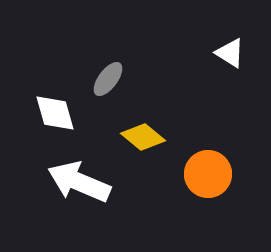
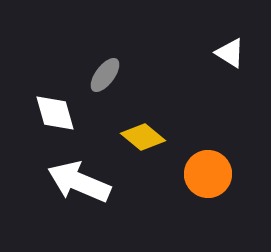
gray ellipse: moved 3 px left, 4 px up
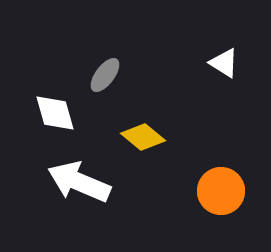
white triangle: moved 6 px left, 10 px down
orange circle: moved 13 px right, 17 px down
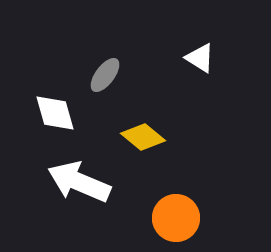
white triangle: moved 24 px left, 5 px up
orange circle: moved 45 px left, 27 px down
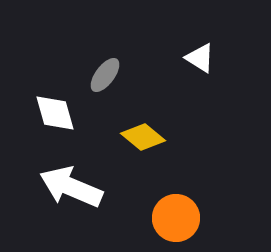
white arrow: moved 8 px left, 5 px down
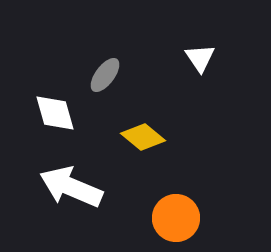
white triangle: rotated 24 degrees clockwise
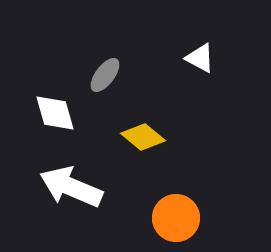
white triangle: rotated 28 degrees counterclockwise
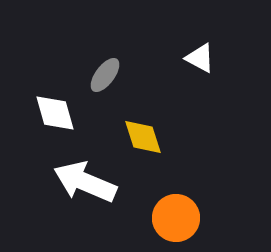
yellow diamond: rotated 33 degrees clockwise
white arrow: moved 14 px right, 5 px up
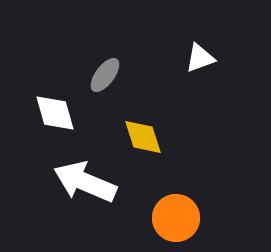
white triangle: rotated 48 degrees counterclockwise
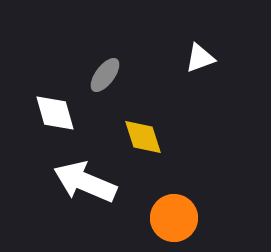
orange circle: moved 2 px left
